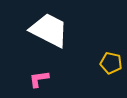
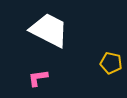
pink L-shape: moved 1 px left, 1 px up
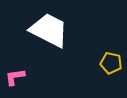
pink L-shape: moved 23 px left, 1 px up
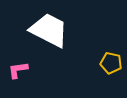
pink L-shape: moved 3 px right, 7 px up
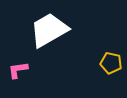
white trapezoid: rotated 57 degrees counterclockwise
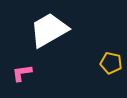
pink L-shape: moved 4 px right, 3 px down
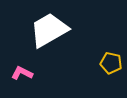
pink L-shape: rotated 35 degrees clockwise
